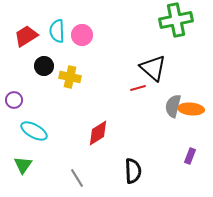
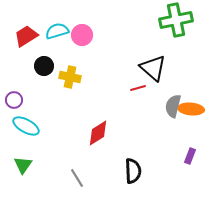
cyan semicircle: rotated 75 degrees clockwise
cyan ellipse: moved 8 px left, 5 px up
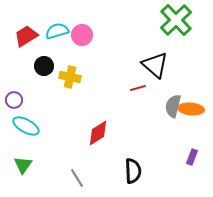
green cross: rotated 32 degrees counterclockwise
black triangle: moved 2 px right, 3 px up
purple rectangle: moved 2 px right, 1 px down
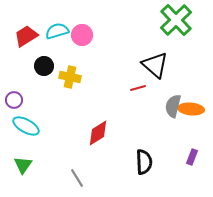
black semicircle: moved 11 px right, 9 px up
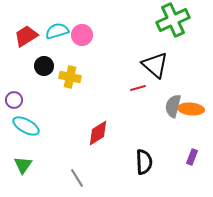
green cross: moved 3 px left; rotated 20 degrees clockwise
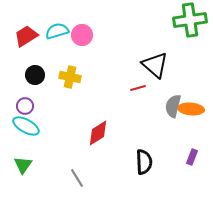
green cross: moved 17 px right; rotated 16 degrees clockwise
black circle: moved 9 px left, 9 px down
purple circle: moved 11 px right, 6 px down
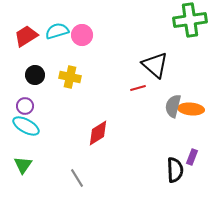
black semicircle: moved 31 px right, 8 px down
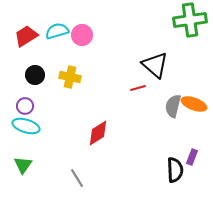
orange ellipse: moved 3 px right, 5 px up; rotated 15 degrees clockwise
cyan ellipse: rotated 12 degrees counterclockwise
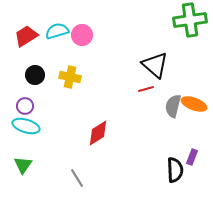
red line: moved 8 px right, 1 px down
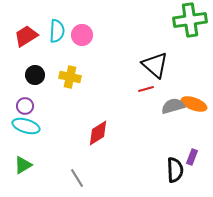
cyan semicircle: rotated 110 degrees clockwise
gray semicircle: rotated 60 degrees clockwise
green triangle: rotated 24 degrees clockwise
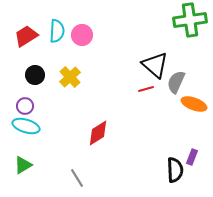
yellow cross: rotated 35 degrees clockwise
gray semicircle: moved 3 px right, 24 px up; rotated 50 degrees counterclockwise
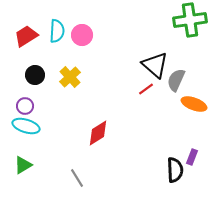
gray semicircle: moved 2 px up
red line: rotated 21 degrees counterclockwise
